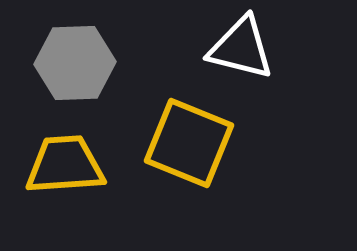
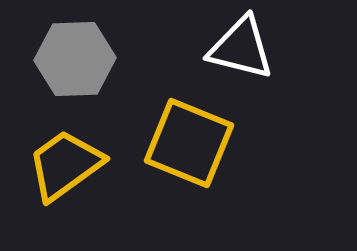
gray hexagon: moved 4 px up
yellow trapezoid: rotated 32 degrees counterclockwise
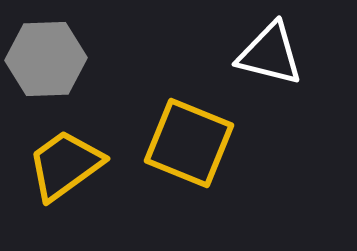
white triangle: moved 29 px right, 6 px down
gray hexagon: moved 29 px left
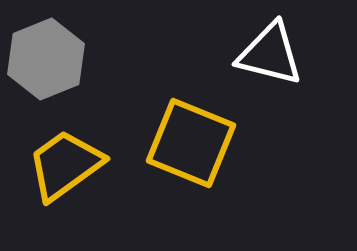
gray hexagon: rotated 20 degrees counterclockwise
yellow square: moved 2 px right
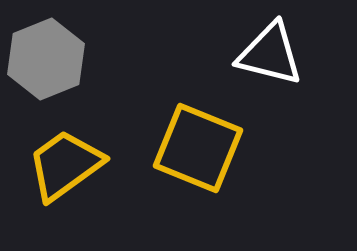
yellow square: moved 7 px right, 5 px down
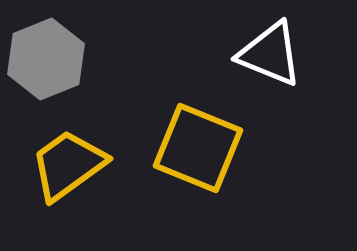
white triangle: rotated 8 degrees clockwise
yellow trapezoid: moved 3 px right
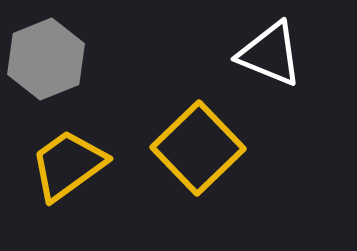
yellow square: rotated 24 degrees clockwise
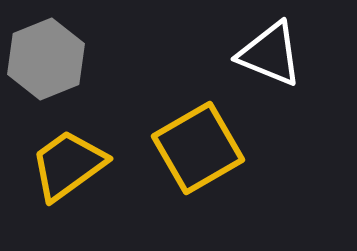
yellow square: rotated 14 degrees clockwise
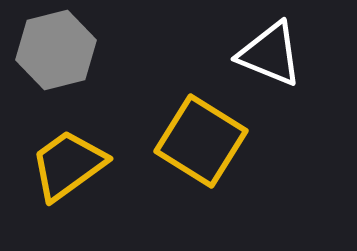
gray hexagon: moved 10 px right, 9 px up; rotated 8 degrees clockwise
yellow square: moved 3 px right, 7 px up; rotated 28 degrees counterclockwise
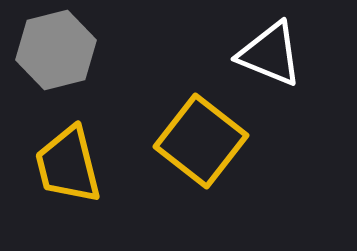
yellow square: rotated 6 degrees clockwise
yellow trapezoid: rotated 68 degrees counterclockwise
